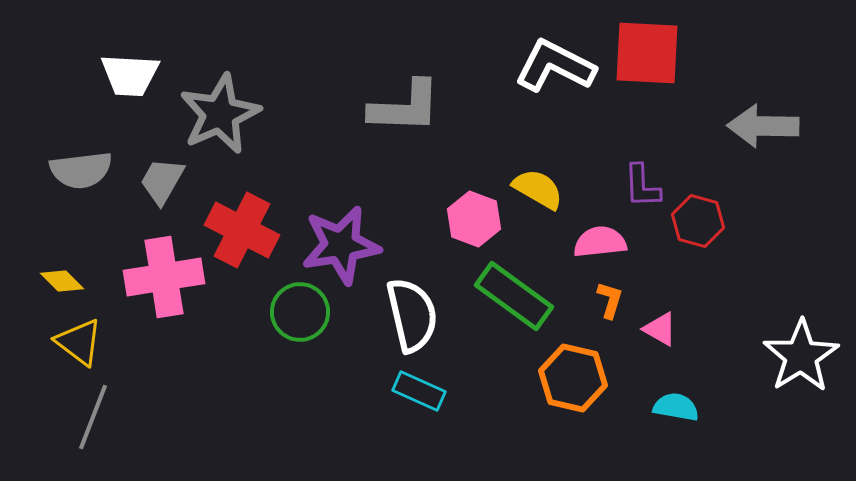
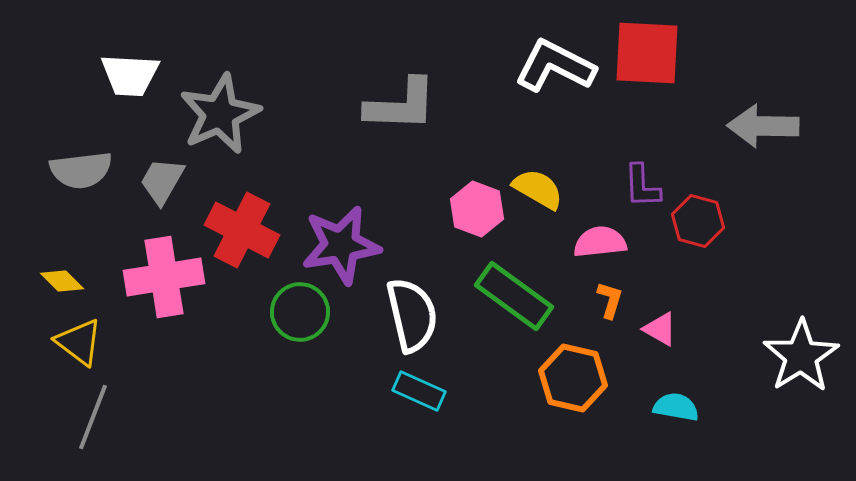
gray L-shape: moved 4 px left, 2 px up
pink hexagon: moved 3 px right, 10 px up
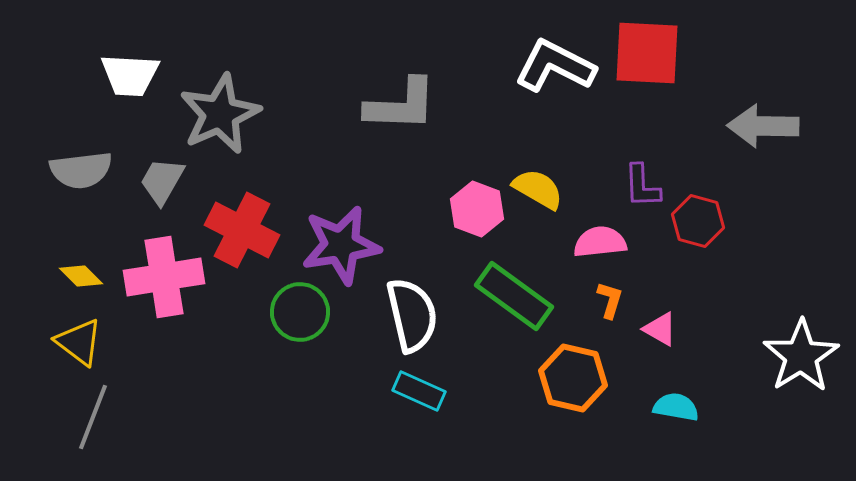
yellow diamond: moved 19 px right, 5 px up
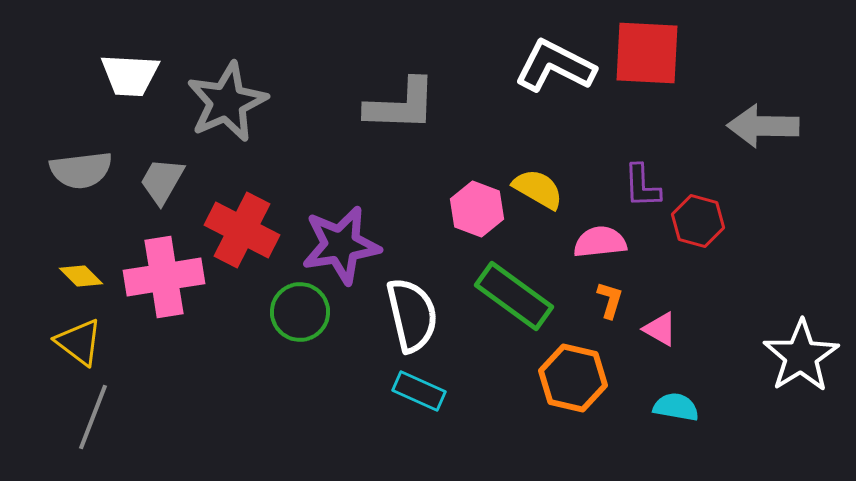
gray star: moved 7 px right, 12 px up
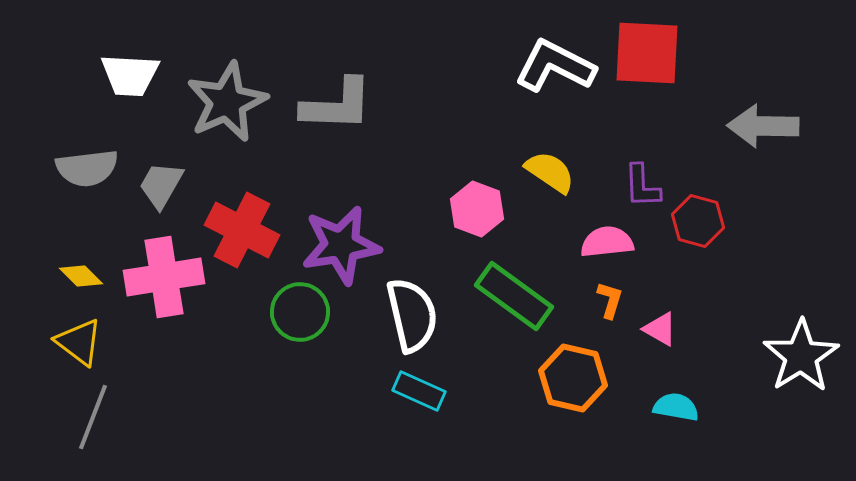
gray L-shape: moved 64 px left
gray semicircle: moved 6 px right, 2 px up
gray trapezoid: moved 1 px left, 4 px down
yellow semicircle: moved 12 px right, 17 px up; rotated 4 degrees clockwise
pink semicircle: moved 7 px right
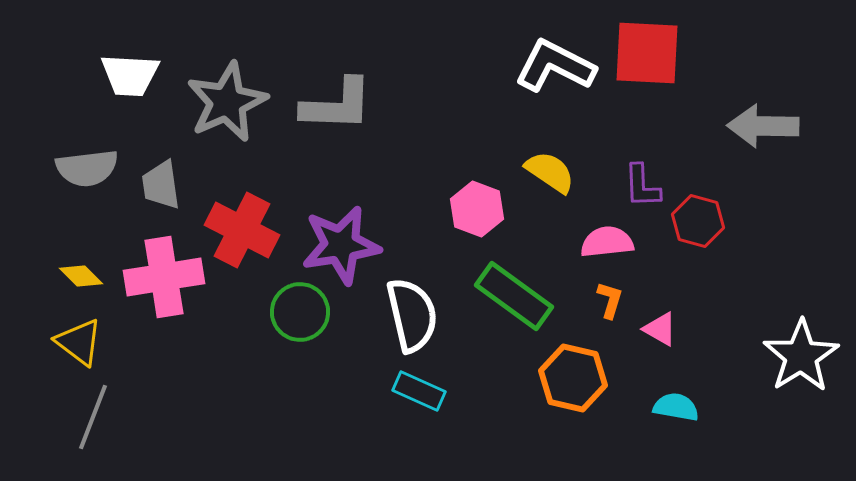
gray trapezoid: rotated 38 degrees counterclockwise
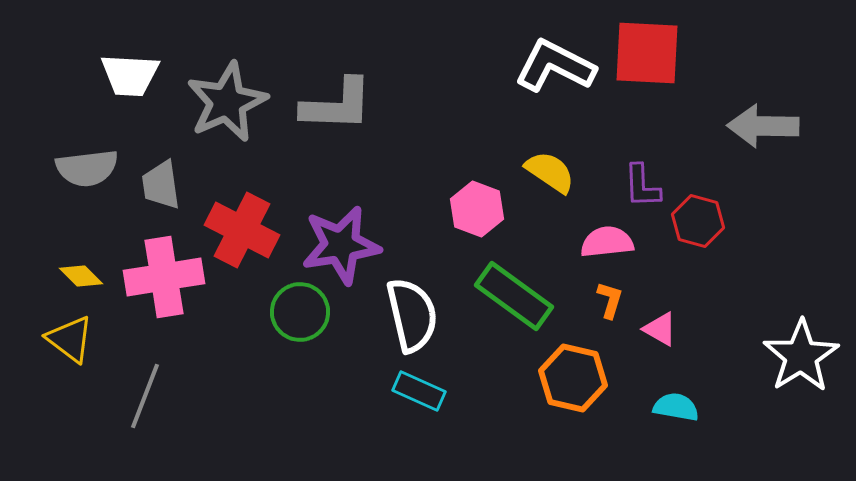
yellow triangle: moved 9 px left, 3 px up
gray line: moved 52 px right, 21 px up
